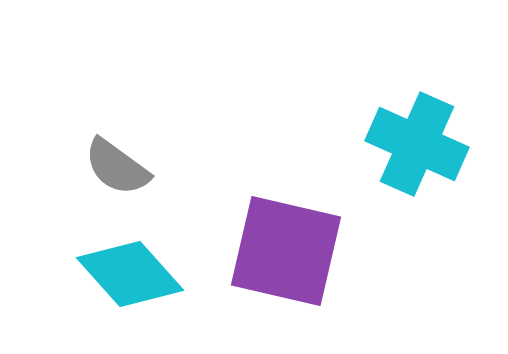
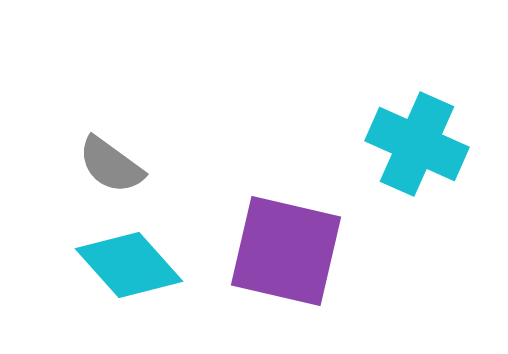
gray semicircle: moved 6 px left, 2 px up
cyan diamond: moved 1 px left, 9 px up
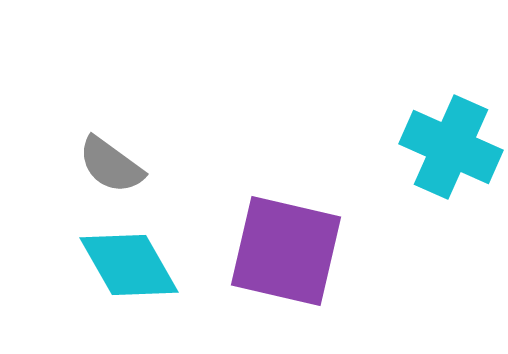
cyan cross: moved 34 px right, 3 px down
cyan diamond: rotated 12 degrees clockwise
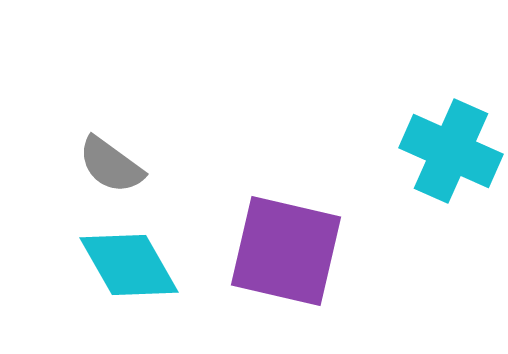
cyan cross: moved 4 px down
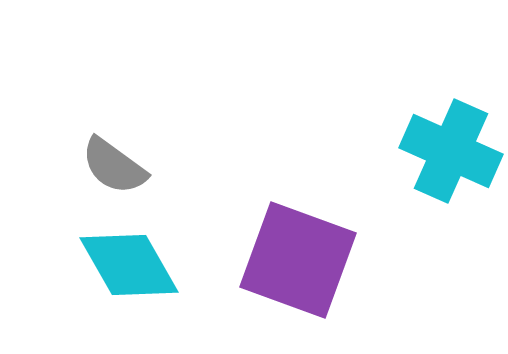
gray semicircle: moved 3 px right, 1 px down
purple square: moved 12 px right, 9 px down; rotated 7 degrees clockwise
